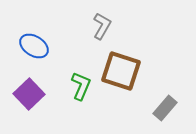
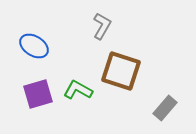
green L-shape: moved 3 px left, 4 px down; rotated 84 degrees counterclockwise
purple square: moved 9 px right; rotated 28 degrees clockwise
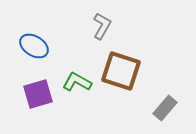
green L-shape: moved 1 px left, 8 px up
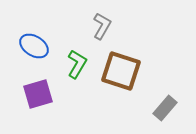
green L-shape: moved 18 px up; rotated 92 degrees clockwise
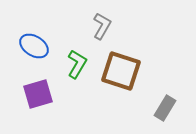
gray rectangle: rotated 10 degrees counterclockwise
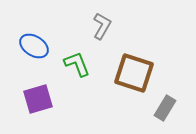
green L-shape: rotated 52 degrees counterclockwise
brown square: moved 13 px right, 2 px down
purple square: moved 5 px down
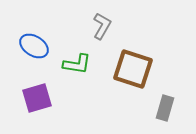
green L-shape: rotated 120 degrees clockwise
brown square: moved 1 px left, 4 px up
purple square: moved 1 px left, 1 px up
gray rectangle: rotated 15 degrees counterclockwise
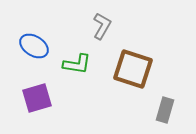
gray rectangle: moved 2 px down
